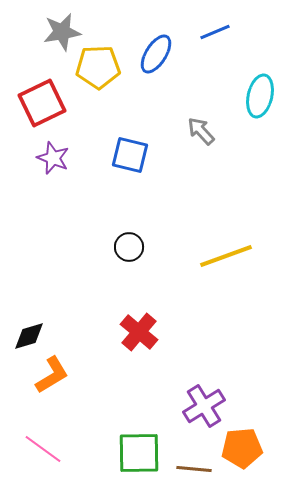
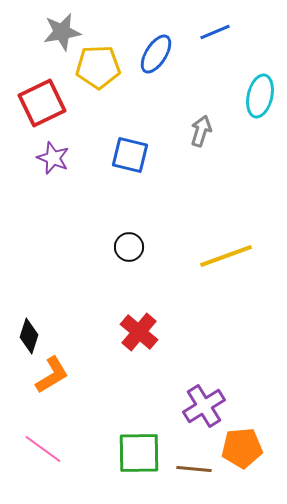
gray arrow: rotated 60 degrees clockwise
black diamond: rotated 56 degrees counterclockwise
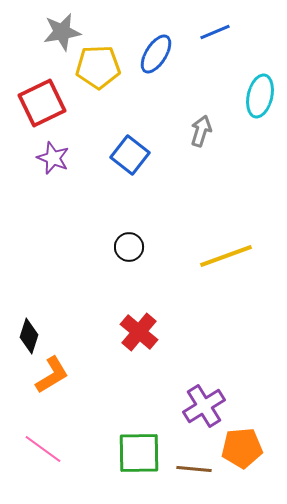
blue square: rotated 24 degrees clockwise
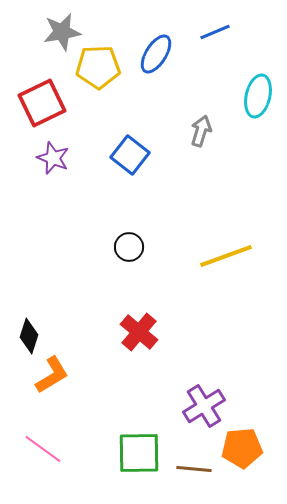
cyan ellipse: moved 2 px left
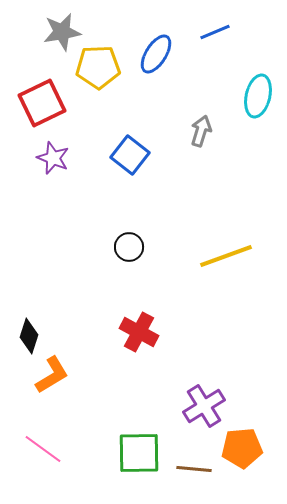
red cross: rotated 12 degrees counterclockwise
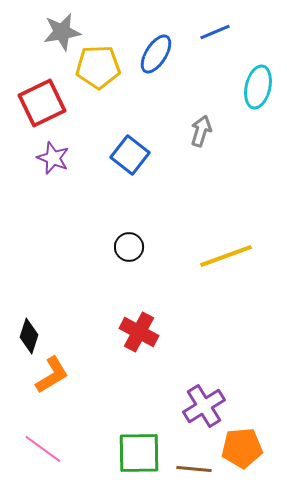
cyan ellipse: moved 9 px up
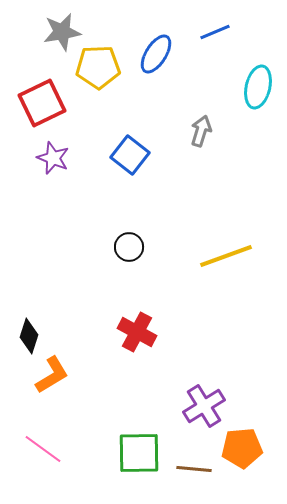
red cross: moved 2 px left
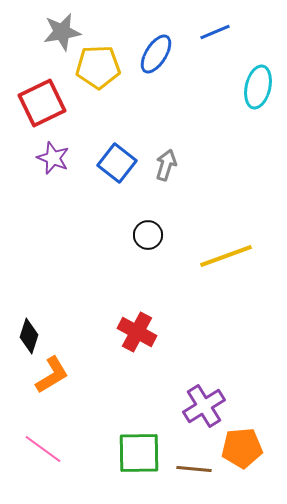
gray arrow: moved 35 px left, 34 px down
blue square: moved 13 px left, 8 px down
black circle: moved 19 px right, 12 px up
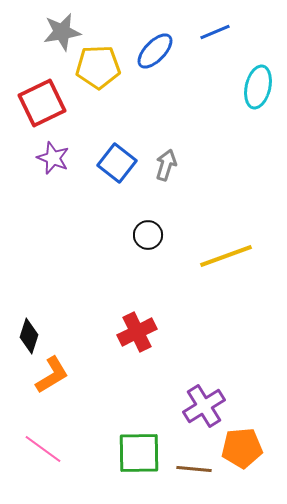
blue ellipse: moved 1 px left, 3 px up; rotated 12 degrees clockwise
red cross: rotated 36 degrees clockwise
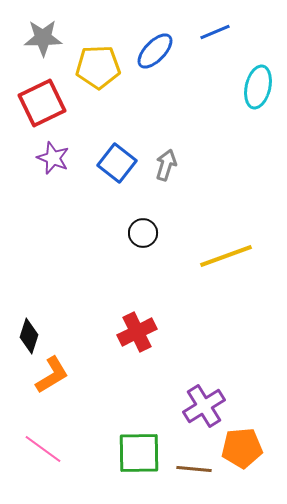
gray star: moved 19 px left, 6 px down; rotated 9 degrees clockwise
black circle: moved 5 px left, 2 px up
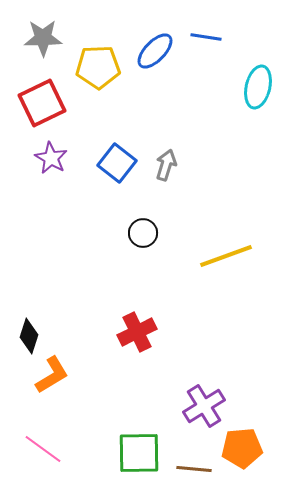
blue line: moved 9 px left, 5 px down; rotated 32 degrees clockwise
purple star: moved 2 px left; rotated 8 degrees clockwise
